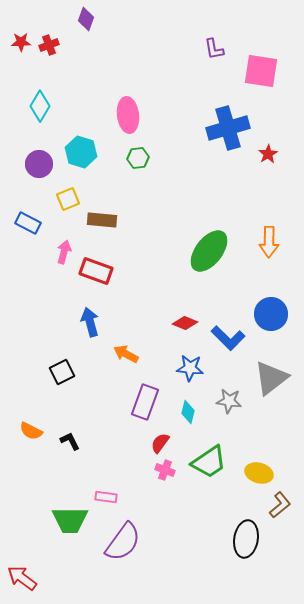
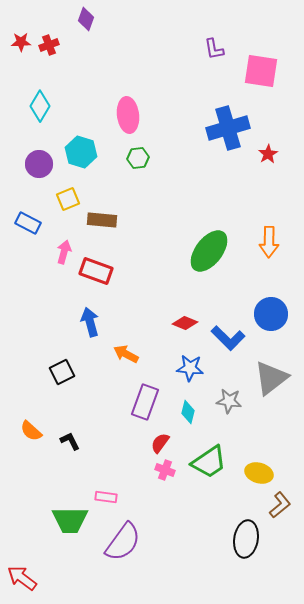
orange semicircle at (31, 431): rotated 15 degrees clockwise
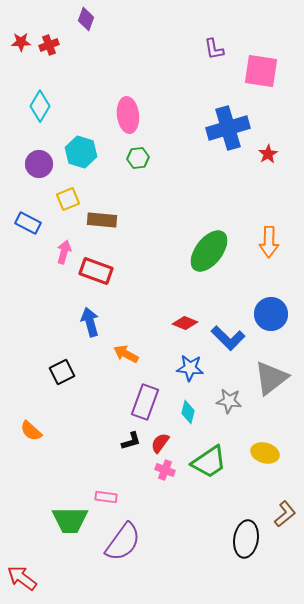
black L-shape at (70, 441): moved 61 px right; rotated 100 degrees clockwise
yellow ellipse at (259, 473): moved 6 px right, 20 px up
brown L-shape at (280, 505): moved 5 px right, 9 px down
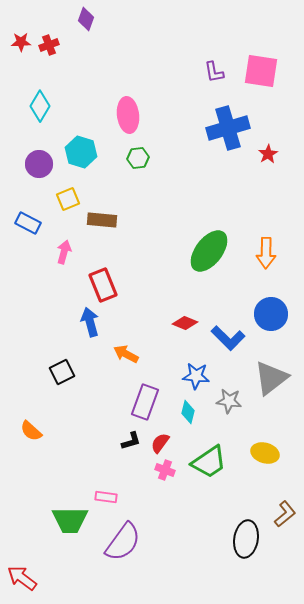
purple L-shape at (214, 49): moved 23 px down
orange arrow at (269, 242): moved 3 px left, 11 px down
red rectangle at (96, 271): moved 7 px right, 14 px down; rotated 48 degrees clockwise
blue star at (190, 368): moved 6 px right, 8 px down
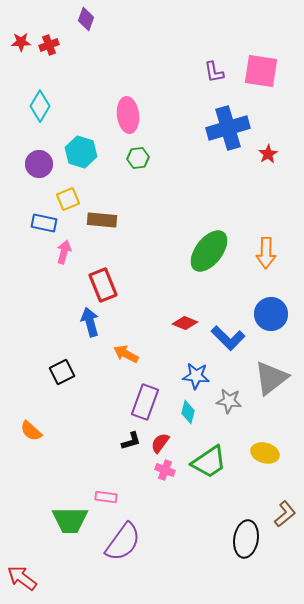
blue rectangle at (28, 223): moved 16 px right; rotated 15 degrees counterclockwise
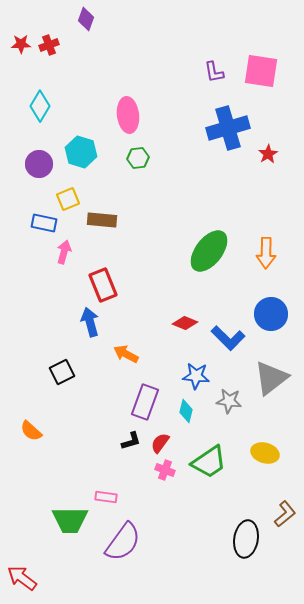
red star at (21, 42): moved 2 px down
cyan diamond at (188, 412): moved 2 px left, 1 px up
